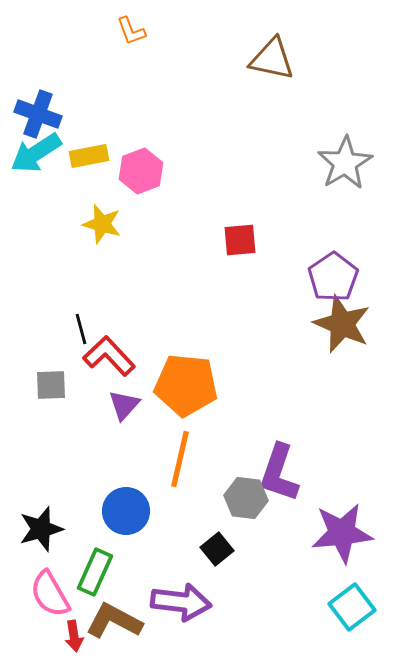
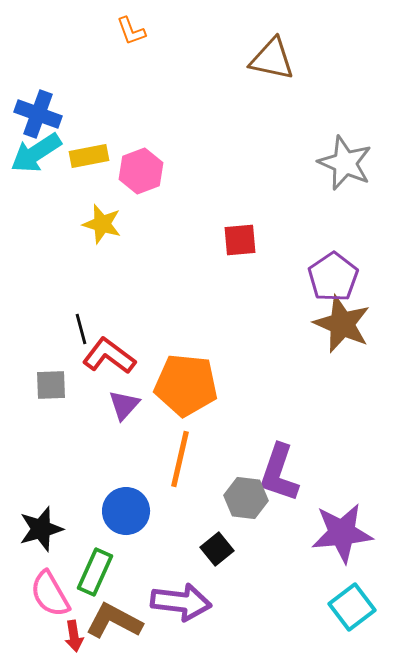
gray star: rotated 18 degrees counterclockwise
red L-shape: rotated 10 degrees counterclockwise
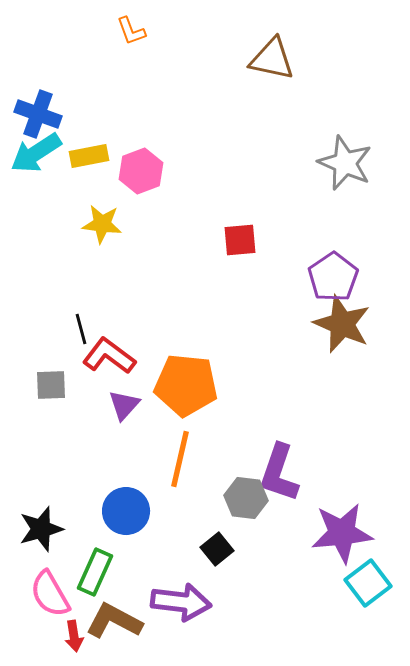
yellow star: rotated 9 degrees counterclockwise
cyan square: moved 16 px right, 24 px up
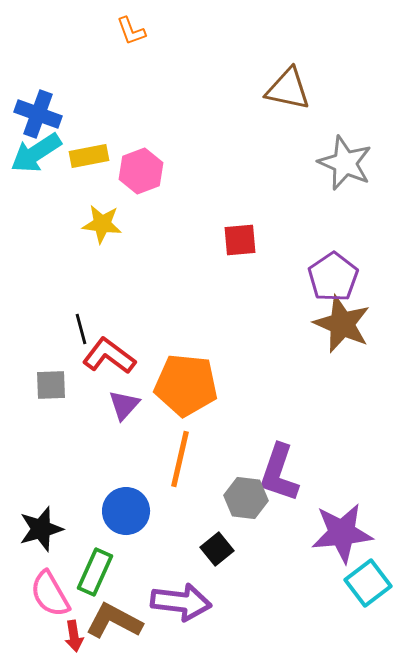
brown triangle: moved 16 px right, 30 px down
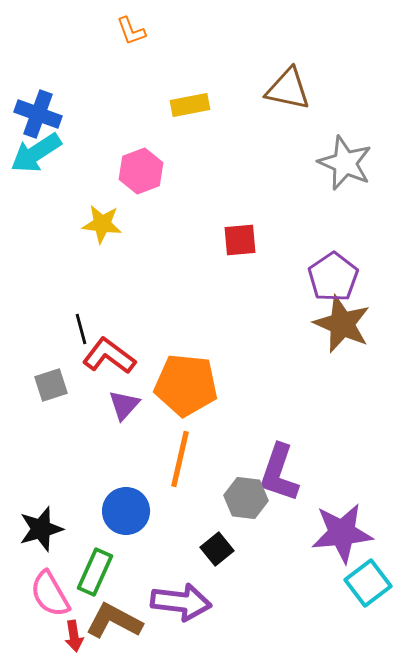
yellow rectangle: moved 101 px right, 51 px up
gray square: rotated 16 degrees counterclockwise
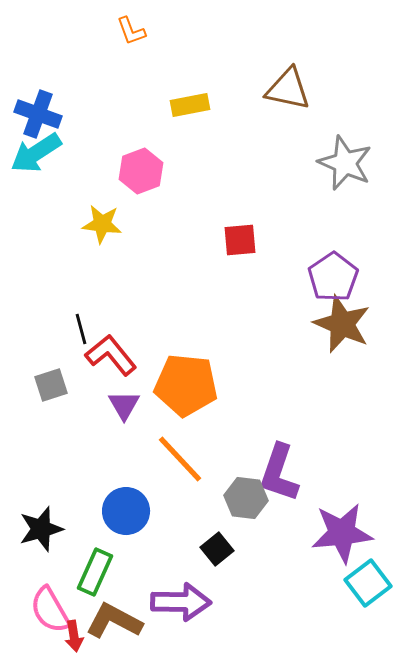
red L-shape: moved 2 px right, 1 px up; rotated 14 degrees clockwise
purple triangle: rotated 12 degrees counterclockwise
orange line: rotated 56 degrees counterclockwise
pink semicircle: moved 16 px down
purple arrow: rotated 6 degrees counterclockwise
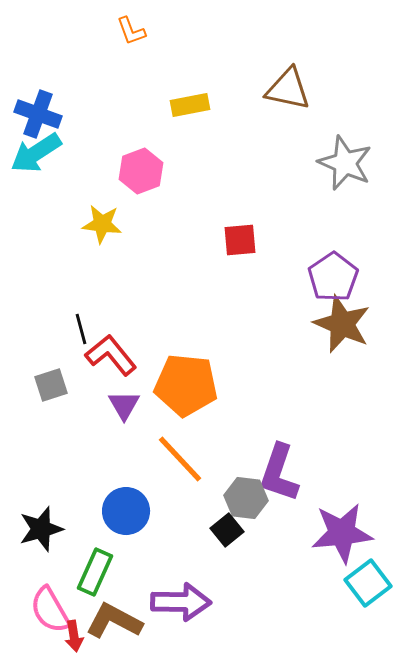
black square: moved 10 px right, 19 px up
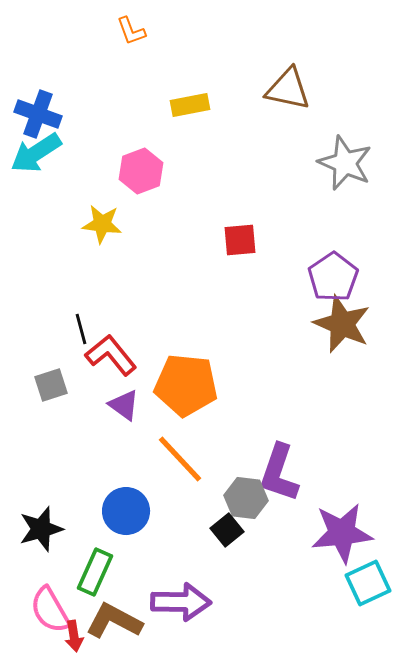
purple triangle: rotated 24 degrees counterclockwise
cyan square: rotated 12 degrees clockwise
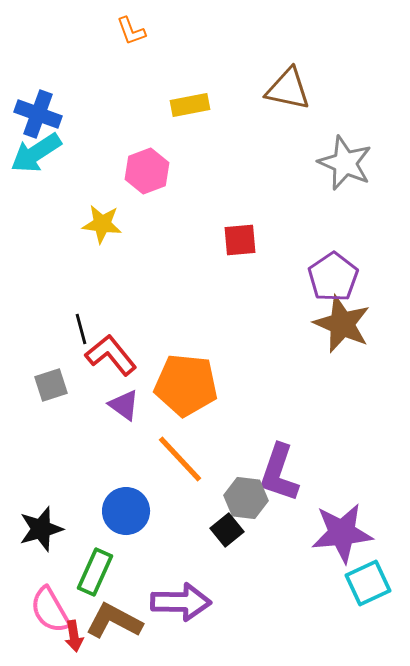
pink hexagon: moved 6 px right
